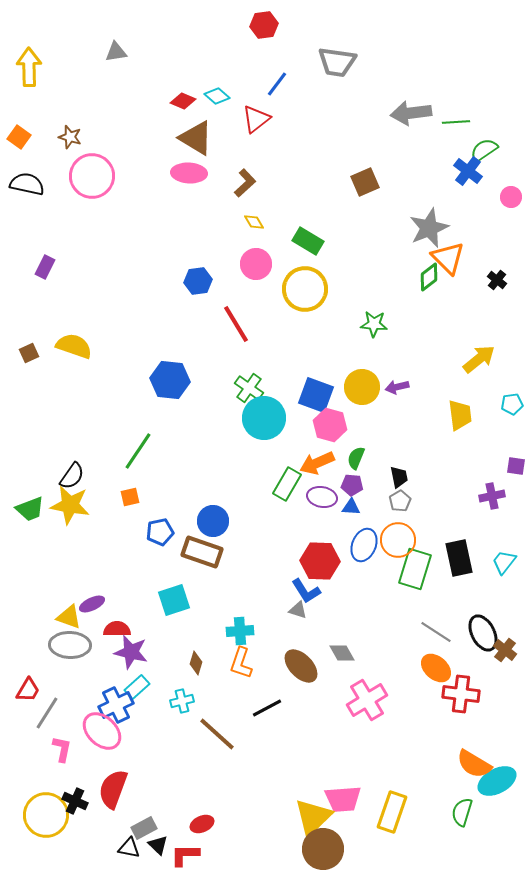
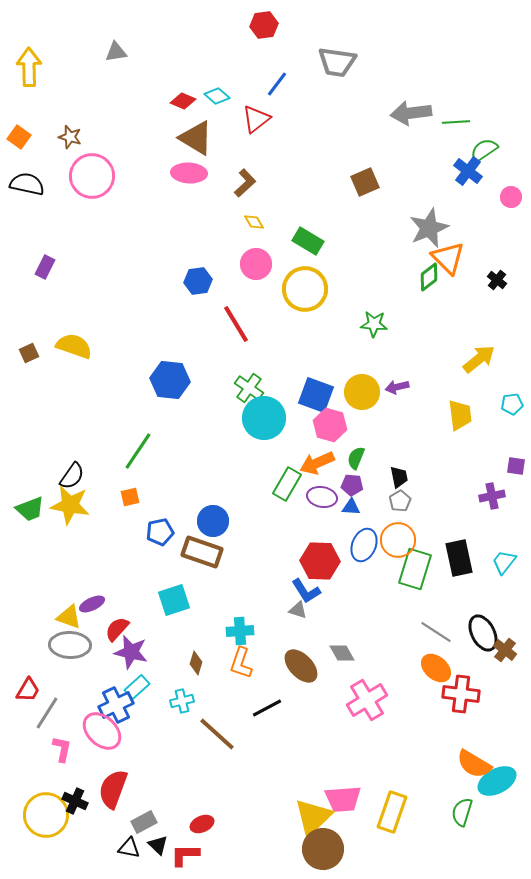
yellow circle at (362, 387): moved 5 px down
red semicircle at (117, 629): rotated 48 degrees counterclockwise
gray rectangle at (144, 828): moved 6 px up
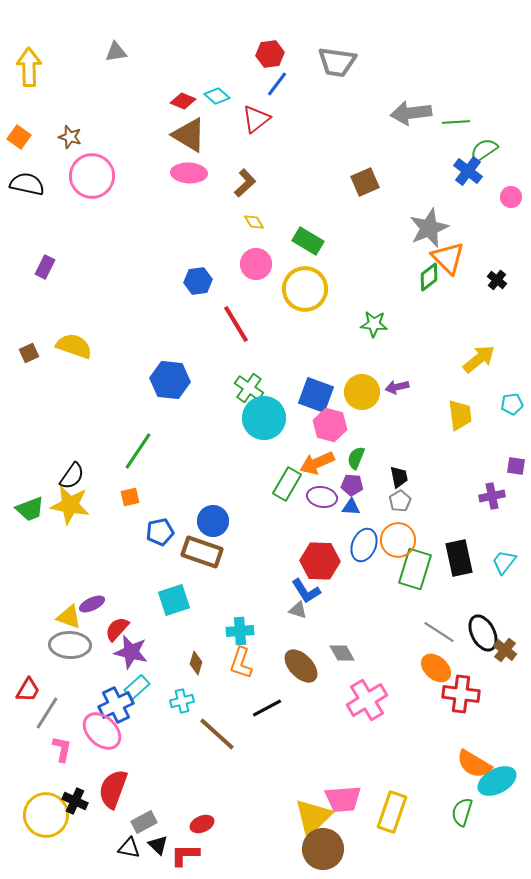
red hexagon at (264, 25): moved 6 px right, 29 px down
brown triangle at (196, 138): moved 7 px left, 3 px up
gray line at (436, 632): moved 3 px right
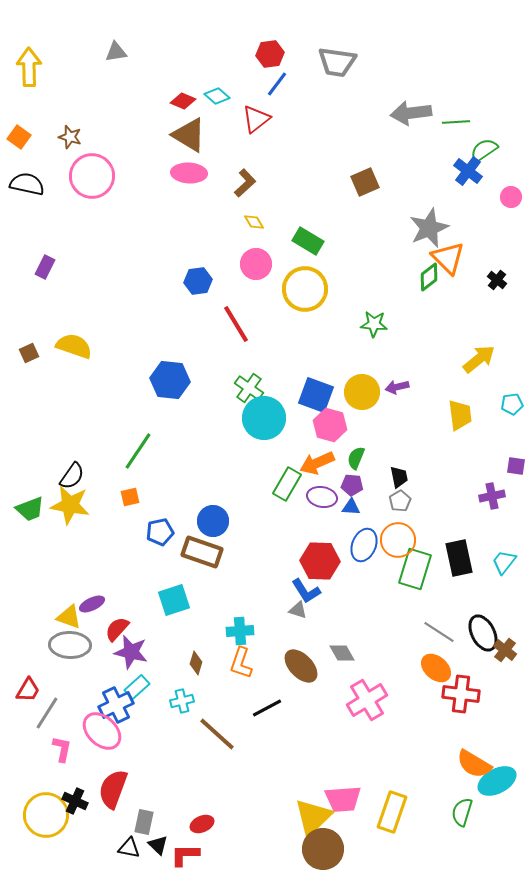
gray rectangle at (144, 822): rotated 50 degrees counterclockwise
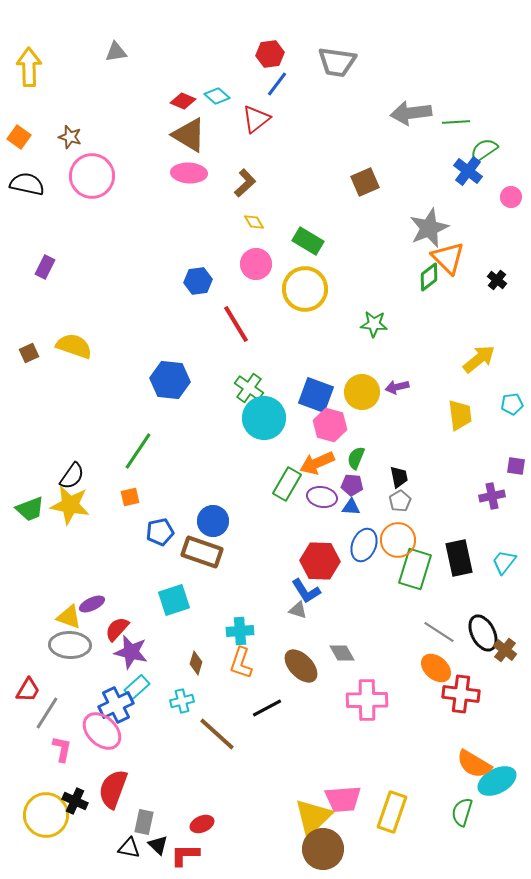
pink cross at (367, 700): rotated 30 degrees clockwise
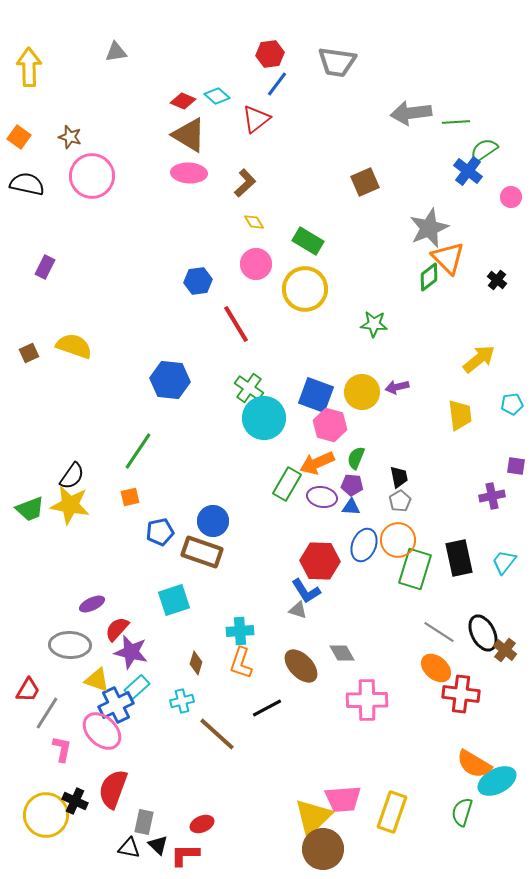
yellow triangle at (69, 617): moved 28 px right, 63 px down
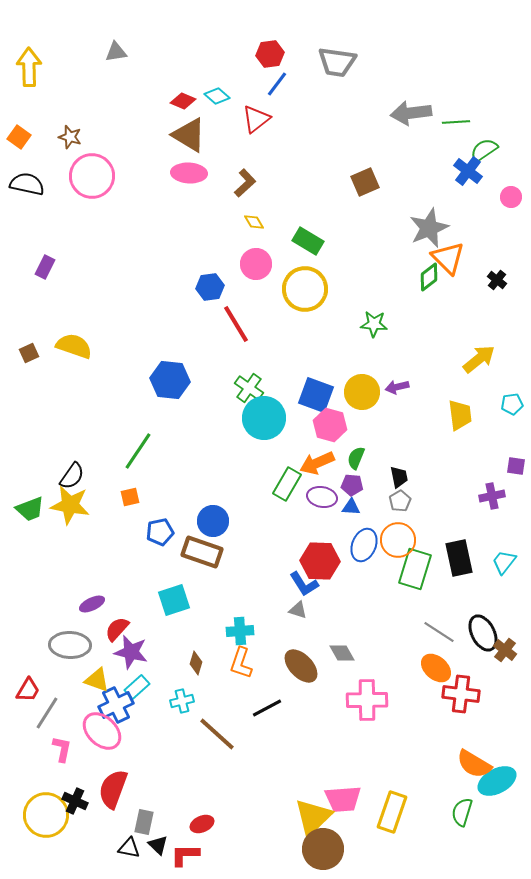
blue hexagon at (198, 281): moved 12 px right, 6 px down
blue L-shape at (306, 591): moved 2 px left, 7 px up
